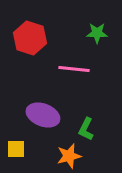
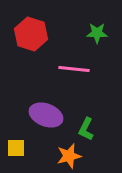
red hexagon: moved 1 px right, 4 px up
purple ellipse: moved 3 px right
yellow square: moved 1 px up
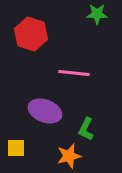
green star: moved 19 px up
pink line: moved 4 px down
purple ellipse: moved 1 px left, 4 px up
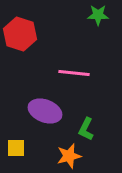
green star: moved 1 px right, 1 px down
red hexagon: moved 11 px left
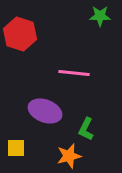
green star: moved 2 px right, 1 px down
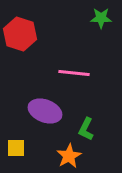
green star: moved 1 px right, 2 px down
orange star: rotated 15 degrees counterclockwise
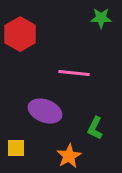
red hexagon: rotated 12 degrees clockwise
green L-shape: moved 9 px right, 1 px up
